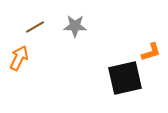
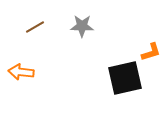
gray star: moved 7 px right
orange arrow: moved 2 px right, 14 px down; rotated 110 degrees counterclockwise
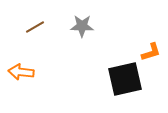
black square: moved 1 px down
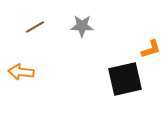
orange L-shape: moved 3 px up
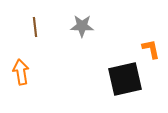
brown line: rotated 66 degrees counterclockwise
orange L-shape: rotated 85 degrees counterclockwise
orange arrow: rotated 75 degrees clockwise
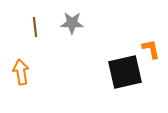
gray star: moved 10 px left, 3 px up
black square: moved 7 px up
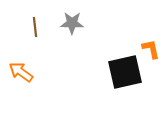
orange arrow: rotated 45 degrees counterclockwise
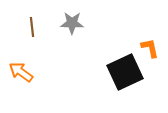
brown line: moved 3 px left
orange L-shape: moved 1 px left, 1 px up
black square: rotated 12 degrees counterclockwise
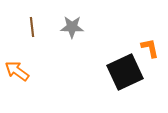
gray star: moved 4 px down
orange arrow: moved 4 px left, 1 px up
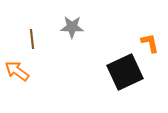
brown line: moved 12 px down
orange L-shape: moved 5 px up
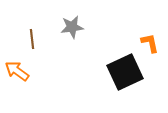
gray star: rotated 10 degrees counterclockwise
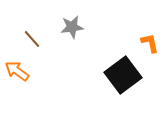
brown line: rotated 36 degrees counterclockwise
black square: moved 2 px left, 3 px down; rotated 12 degrees counterclockwise
